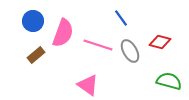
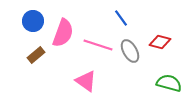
green semicircle: moved 2 px down
pink triangle: moved 2 px left, 4 px up
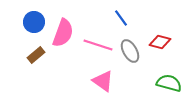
blue circle: moved 1 px right, 1 px down
pink triangle: moved 17 px right
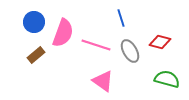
blue line: rotated 18 degrees clockwise
pink line: moved 2 px left
green semicircle: moved 2 px left, 4 px up
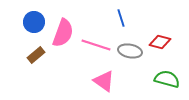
gray ellipse: rotated 50 degrees counterclockwise
pink triangle: moved 1 px right
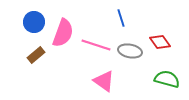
red diamond: rotated 40 degrees clockwise
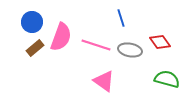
blue circle: moved 2 px left
pink semicircle: moved 2 px left, 4 px down
gray ellipse: moved 1 px up
brown rectangle: moved 1 px left, 7 px up
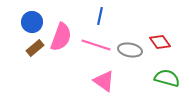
blue line: moved 21 px left, 2 px up; rotated 30 degrees clockwise
green semicircle: moved 1 px up
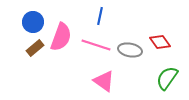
blue circle: moved 1 px right
green semicircle: rotated 70 degrees counterclockwise
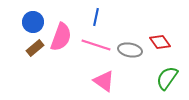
blue line: moved 4 px left, 1 px down
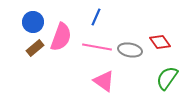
blue line: rotated 12 degrees clockwise
pink line: moved 1 px right, 2 px down; rotated 8 degrees counterclockwise
